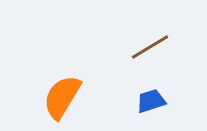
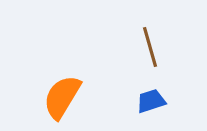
brown line: rotated 75 degrees counterclockwise
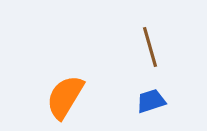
orange semicircle: moved 3 px right
